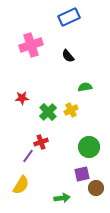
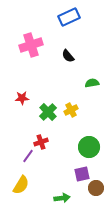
green semicircle: moved 7 px right, 4 px up
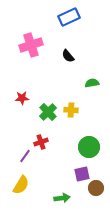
yellow cross: rotated 32 degrees clockwise
purple line: moved 3 px left
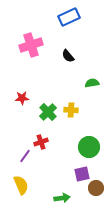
yellow semicircle: rotated 54 degrees counterclockwise
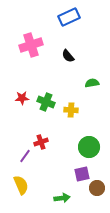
green cross: moved 2 px left, 10 px up; rotated 24 degrees counterclockwise
brown circle: moved 1 px right
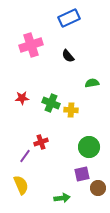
blue rectangle: moved 1 px down
green cross: moved 5 px right, 1 px down
brown circle: moved 1 px right
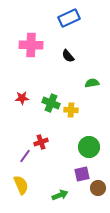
pink cross: rotated 20 degrees clockwise
green arrow: moved 2 px left, 3 px up; rotated 14 degrees counterclockwise
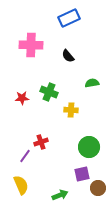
green cross: moved 2 px left, 11 px up
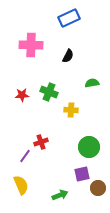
black semicircle: rotated 112 degrees counterclockwise
red star: moved 3 px up
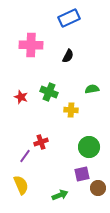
green semicircle: moved 6 px down
red star: moved 1 px left, 2 px down; rotated 24 degrees clockwise
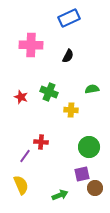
red cross: rotated 24 degrees clockwise
brown circle: moved 3 px left
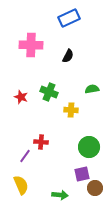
green arrow: rotated 28 degrees clockwise
